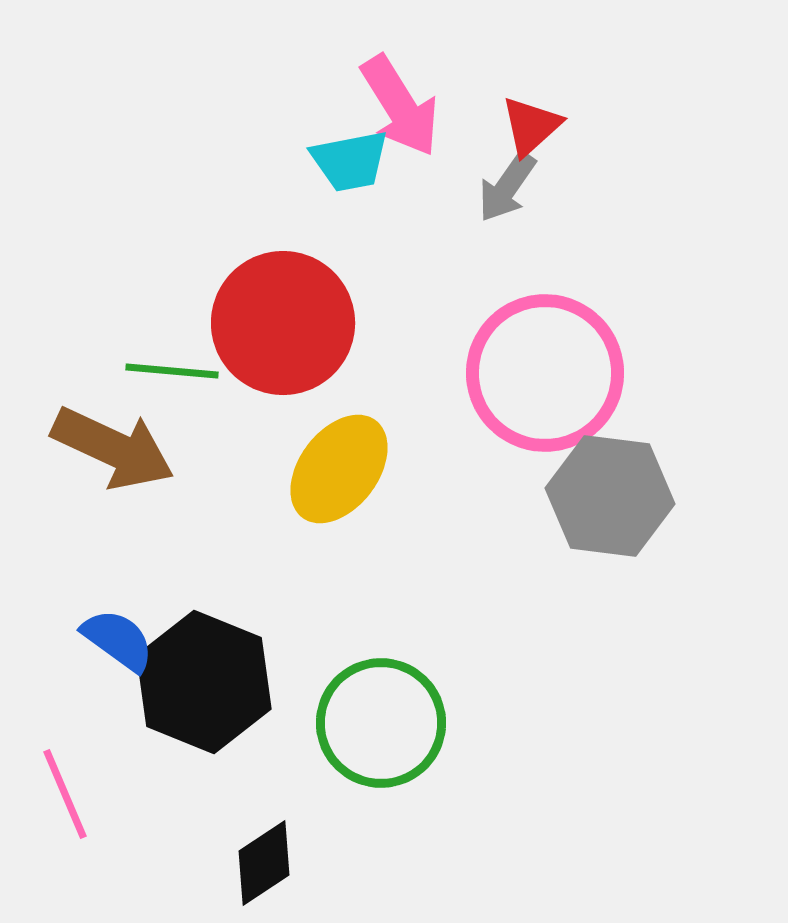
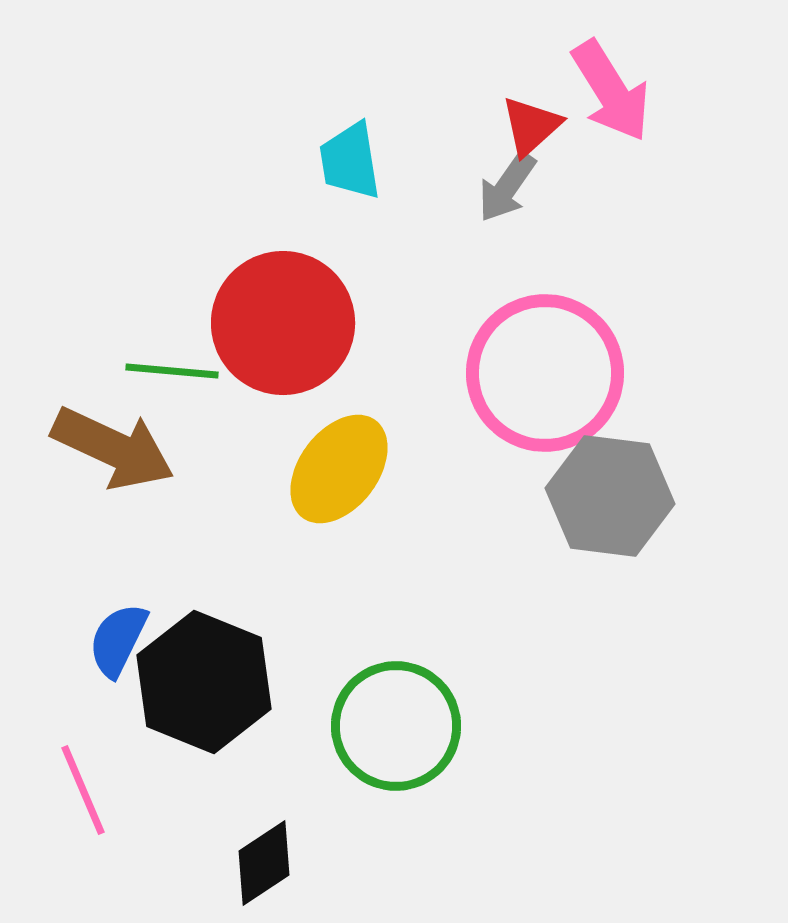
pink arrow: moved 211 px right, 15 px up
cyan trapezoid: rotated 92 degrees clockwise
blue semicircle: rotated 100 degrees counterclockwise
green circle: moved 15 px right, 3 px down
pink line: moved 18 px right, 4 px up
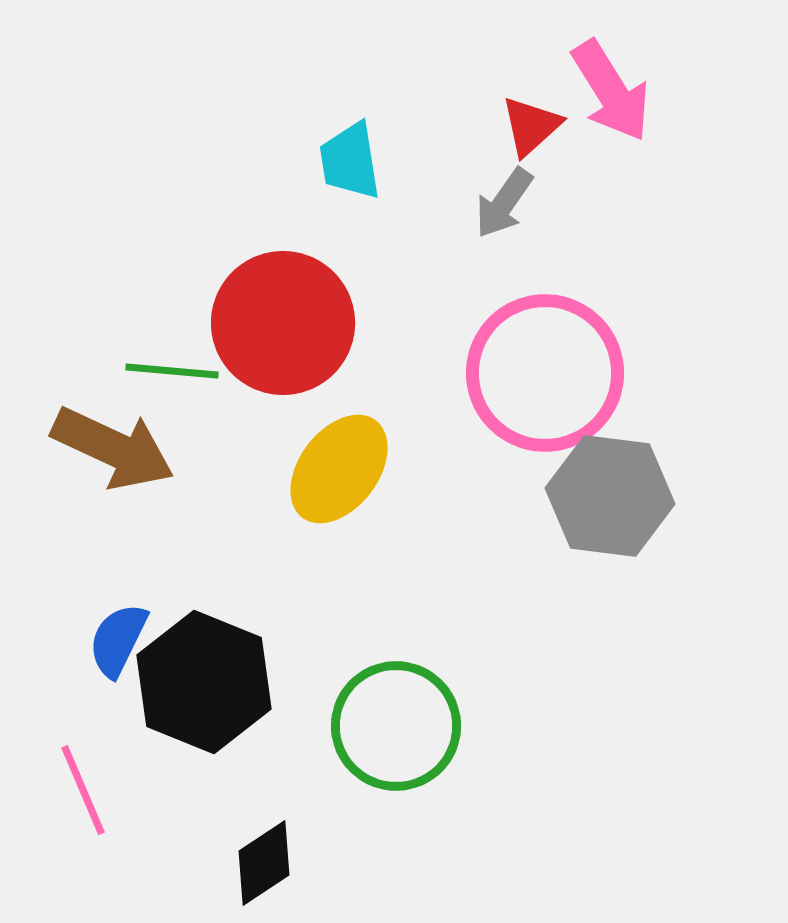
gray arrow: moved 3 px left, 16 px down
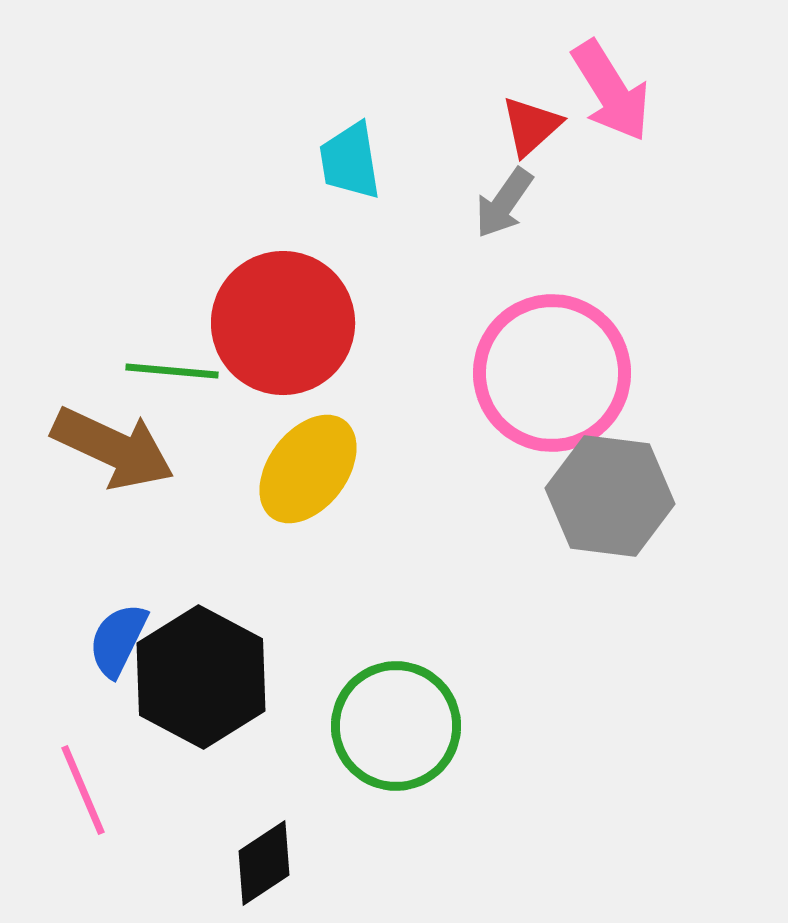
pink circle: moved 7 px right
yellow ellipse: moved 31 px left
black hexagon: moved 3 px left, 5 px up; rotated 6 degrees clockwise
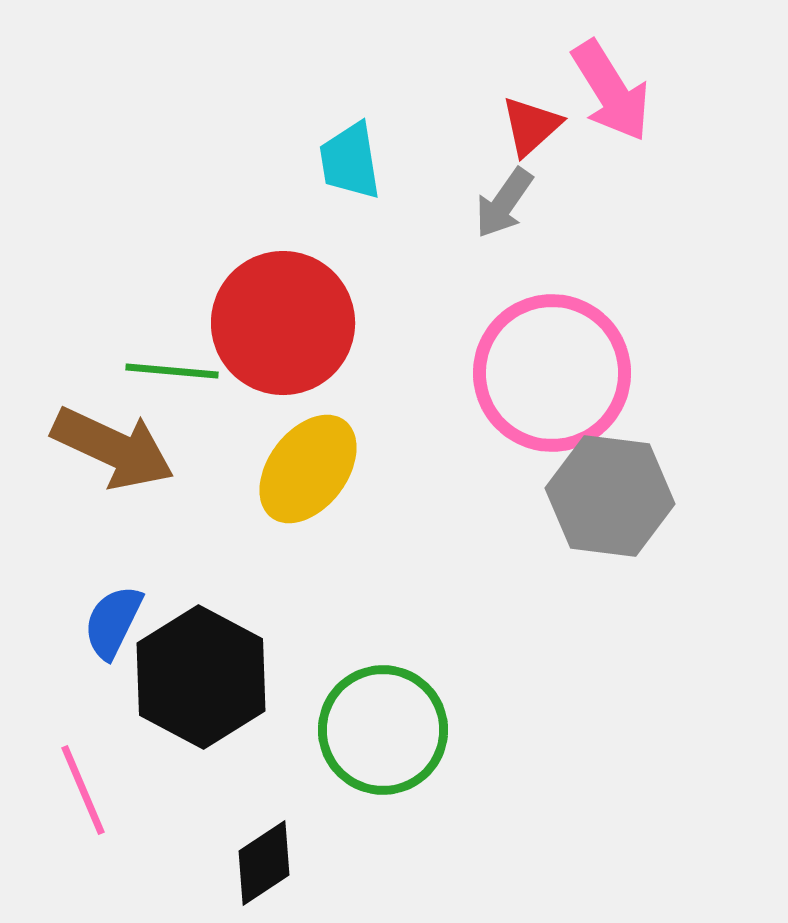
blue semicircle: moved 5 px left, 18 px up
green circle: moved 13 px left, 4 px down
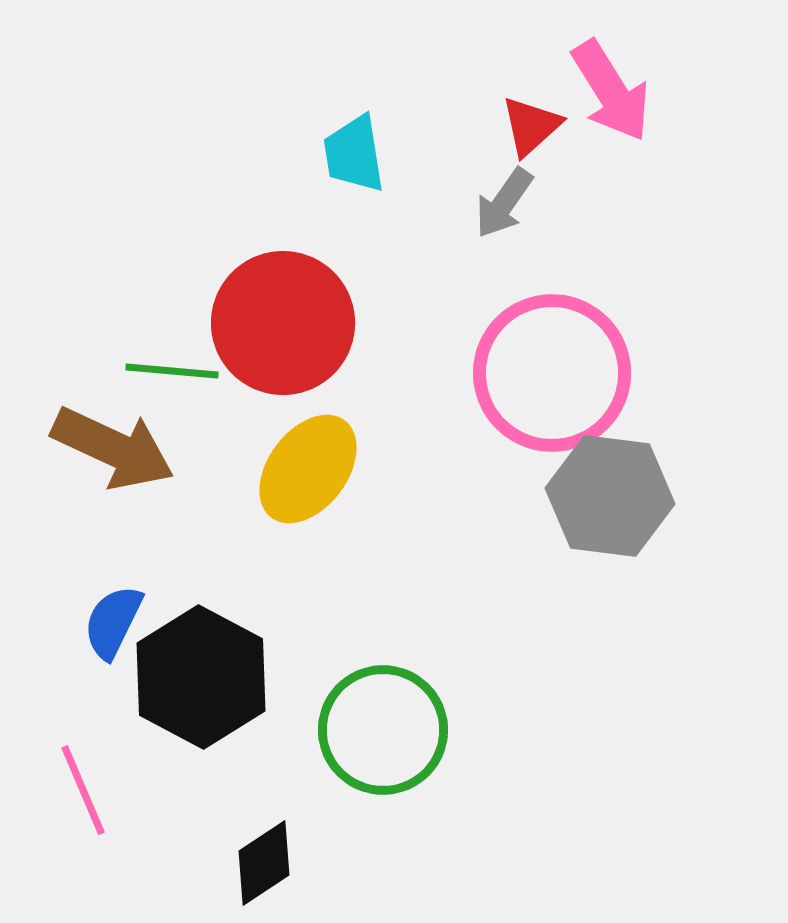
cyan trapezoid: moved 4 px right, 7 px up
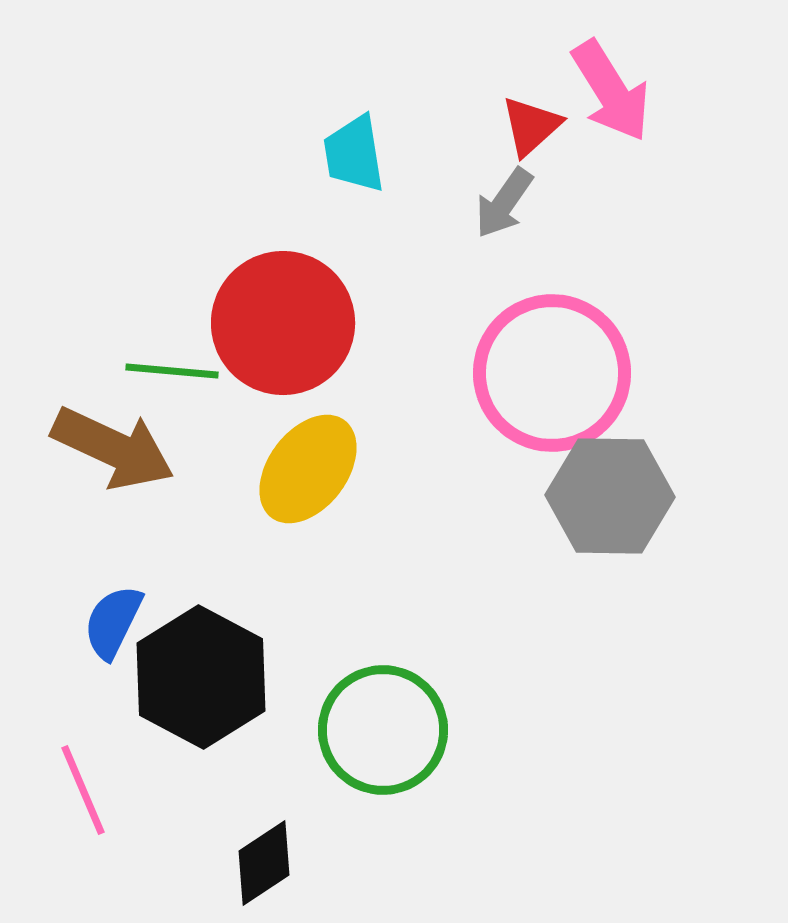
gray hexagon: rotated 6 degrees counterclockwise
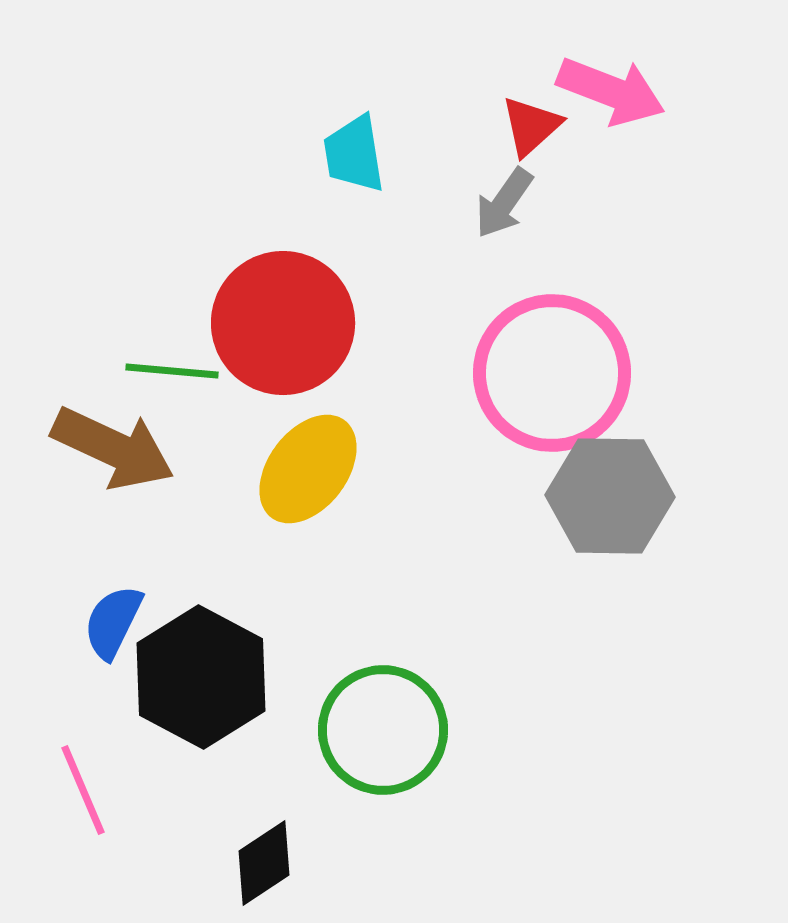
pink arrow: rotated 37 degrees counterclockwise
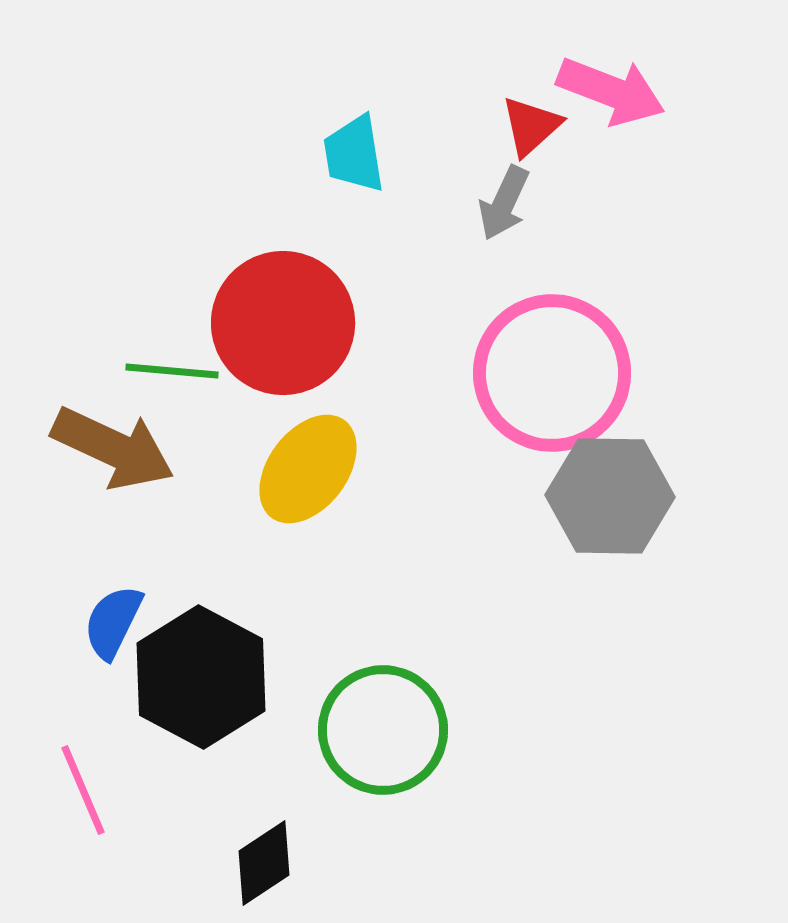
gray arrow: rotated 10 degrees counterclockwise
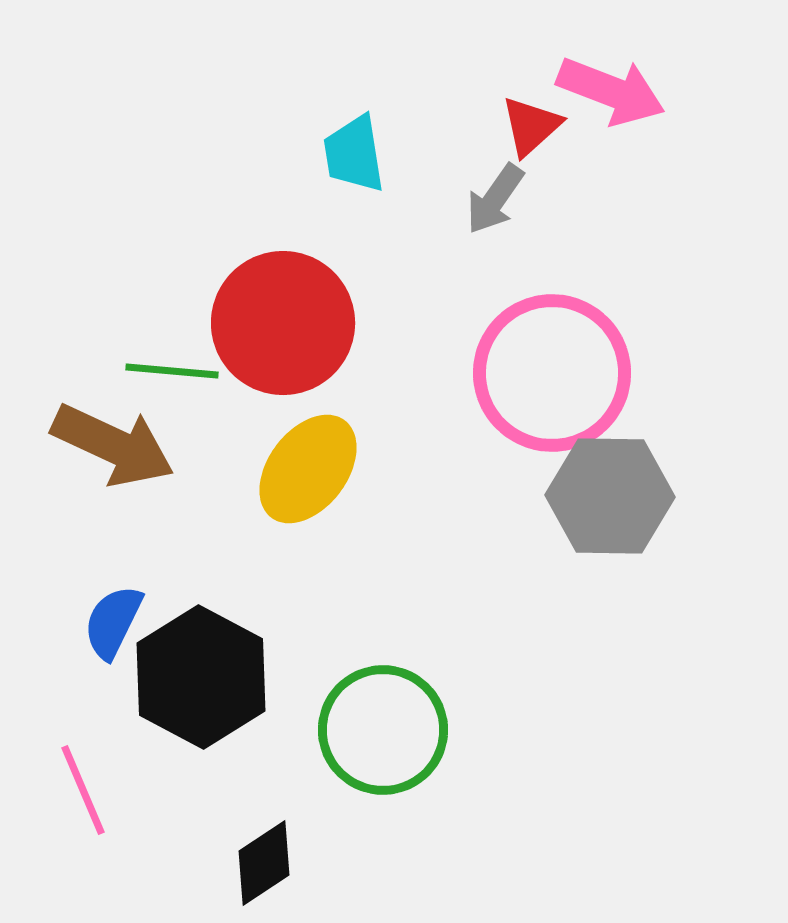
gray arrow: moved 9 px left, 4 px up; rotated 10 degrees clockwise
brown arrow: moved 3 px up
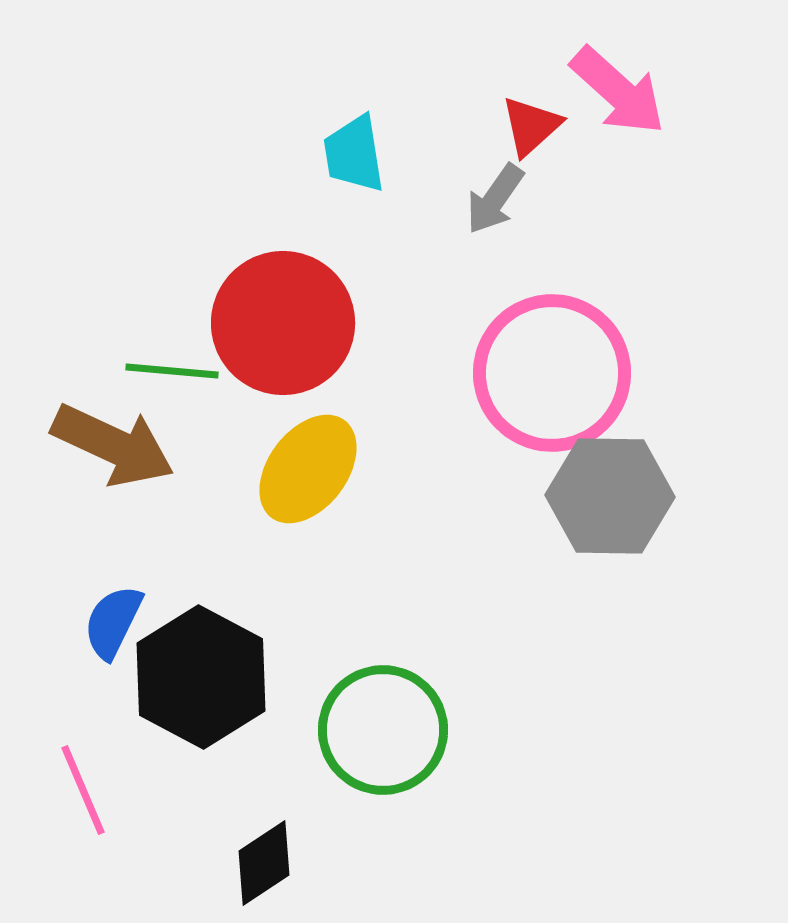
pink arrow: moved 7 px right; rotated 21 degrees clockwise
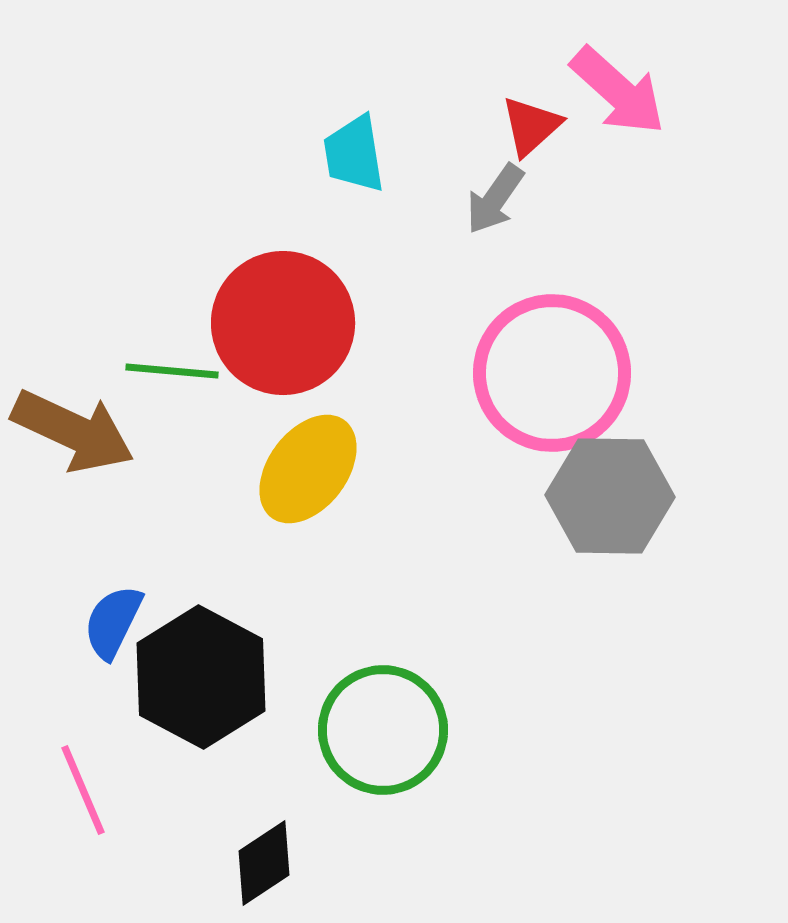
brown arrow: moved 40 px left, 14 px up
